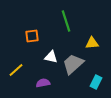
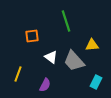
yellow triangle: moved 2 px down
white triangle: rotated 24 degrees clockwise
gray trapezoid: moved 1 px right, 3 px up; rotated 90 degrees counterclockwise
yellow line: moved 2 px right, 4 px down; rotated 28 degrees counterclockwise
purple semicircle: moved 2 px right, 2 px down; rotated 128 degrees clockwise
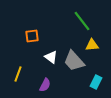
green line: moved 16 px right; rotated 20 degrees counterclockwise
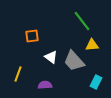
purple semicircle: rotated 120 degrees counterclockwise
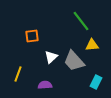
green line: moved 1 px left
white triangle: rotated 40 degrees clockwise
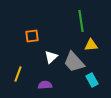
green line: rotated 30 degrees clockwise
yellow triangle: moved 1 px left
gray trapezoid: moved 1 px down
cyan rectangle: moved 4 px left, 2 px up; rotated 56 degrees counterclockwise
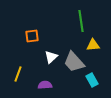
yellow triangle: moved 2 px right
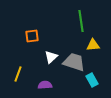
gray trapezoid: rotated 150 degrees clockwise
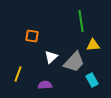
orange square: rotated 16 degrees clockwise
gray trapezoid: rotated 115 degrees clockwise
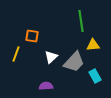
yellow line: moved 2 px left, 20 px up
cyan rectangle: moved 3 px right, 4 px up
purple semicircle: moved 1 px right, 1 px down
